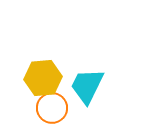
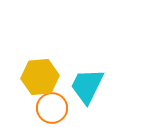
yellow hexagon: moved 3 px left, 1 px up
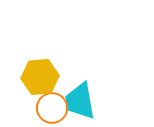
cyan trapezoid: moved 7 px left, 15 px down; rotated 36 degrees counterclockwise
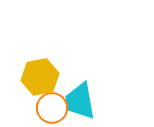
yellow hexagon: rotated 6 degrees counterclockwise
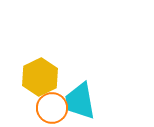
yellow hexagon: rotated 15 degrees counterclockwise
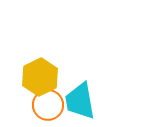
orange circle: moved 4 px left, 3 px up
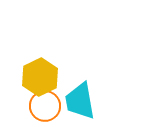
orange circle: moved 3 px left, 1 px down
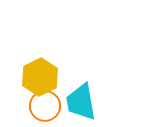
cyan trapezoid: moved 1 px right, 1 px down
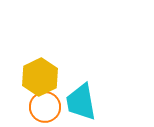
orange circle: moved 1 px down
